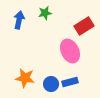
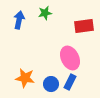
red rectangle: rotated 24 degrees clockwise
pink ellipse: moved 7 px down
blue rectangle: rotated 49 degrees counterclockwise
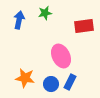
pink ellipse: moved 9 px left, 2 px up
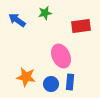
blue arrow: moved 2 px left; rotated 66 degrees counterclockwise
red rectangle: moved 3 px left
orange star: moved 1 px right, 1 px up
blue rectangle: rotated 21 degrees counterclockwise
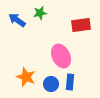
green star: moved 5 px left
red rectangle: moved 1 px up
orange star: rotated 12 degrees clockwise
